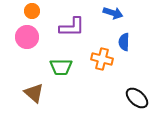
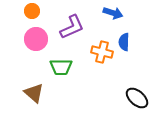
purple L-shape: rotated 24 degrees counterclockwise
pink circle: moved 9 px right, 2 px down
orange cross: moved 7 px up
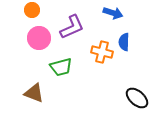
orange circle: moved 1 px up
pink circle: moved 3 px right, 1 px up
green trapezoid: rotated 15 degrees counterclockwise
brown triangle: rotated 20 degrees counterclockwise
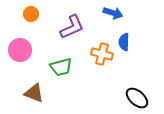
orange circle: moved 1 px left, 4 px down
pink circle: moved 19 px left, 12 px down
orange cross: moved 2 px down
